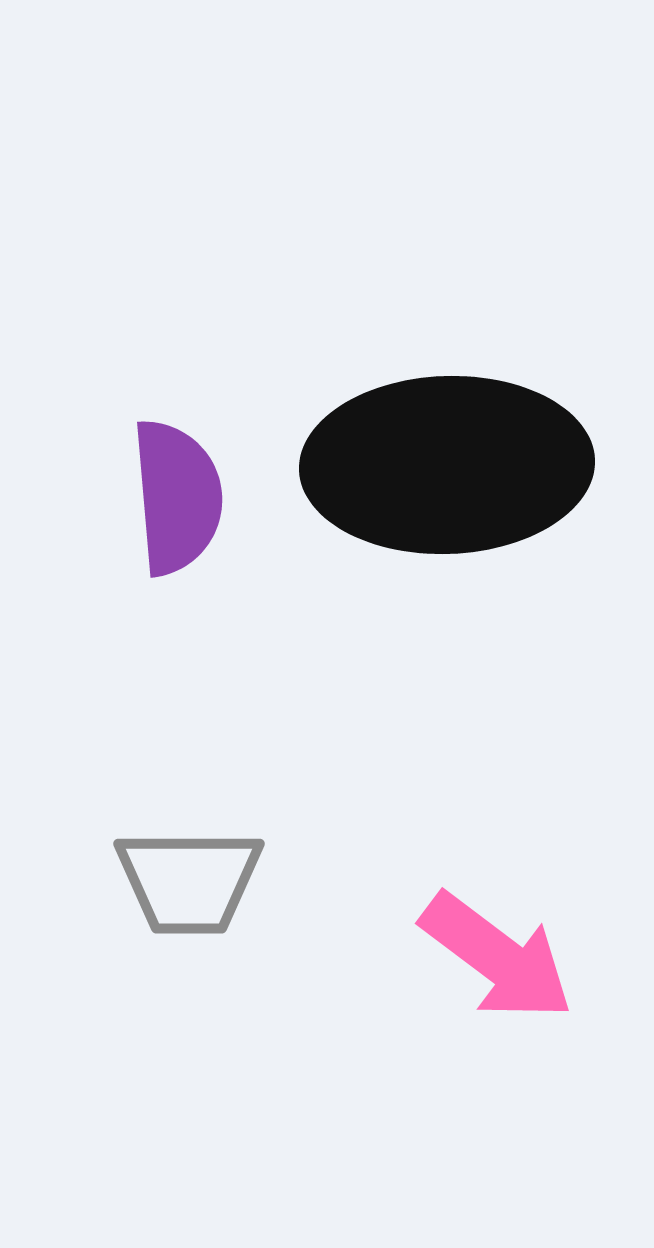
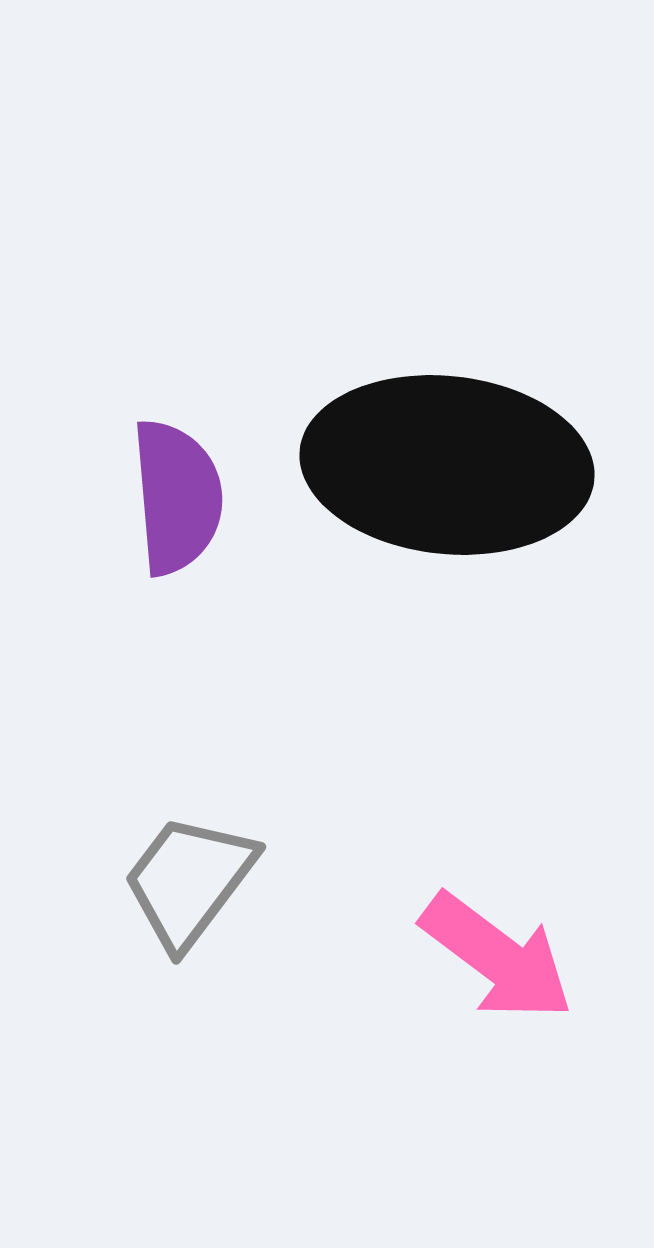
black ellipse: rotated 8 degrees clockwise
gray trapezoid: rotated 127 degrees clockwise
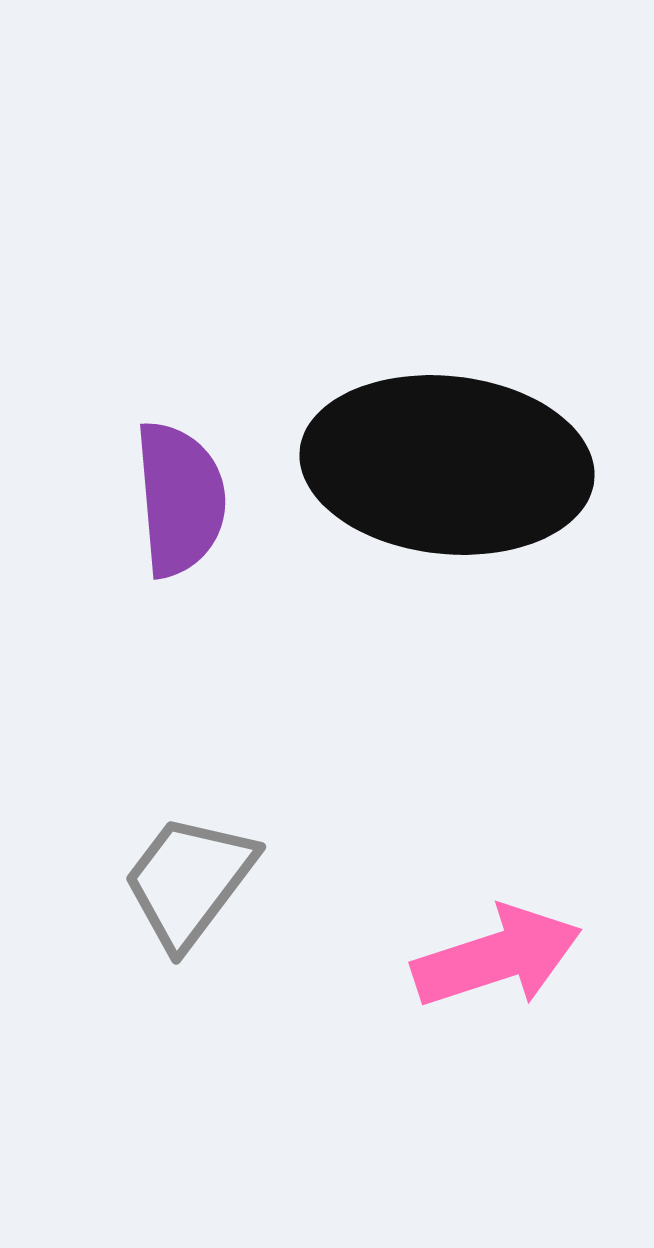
purple semicircle: moved 3 px right, 2 px down
pink arrow: rotated 55 degrees counterclockwise
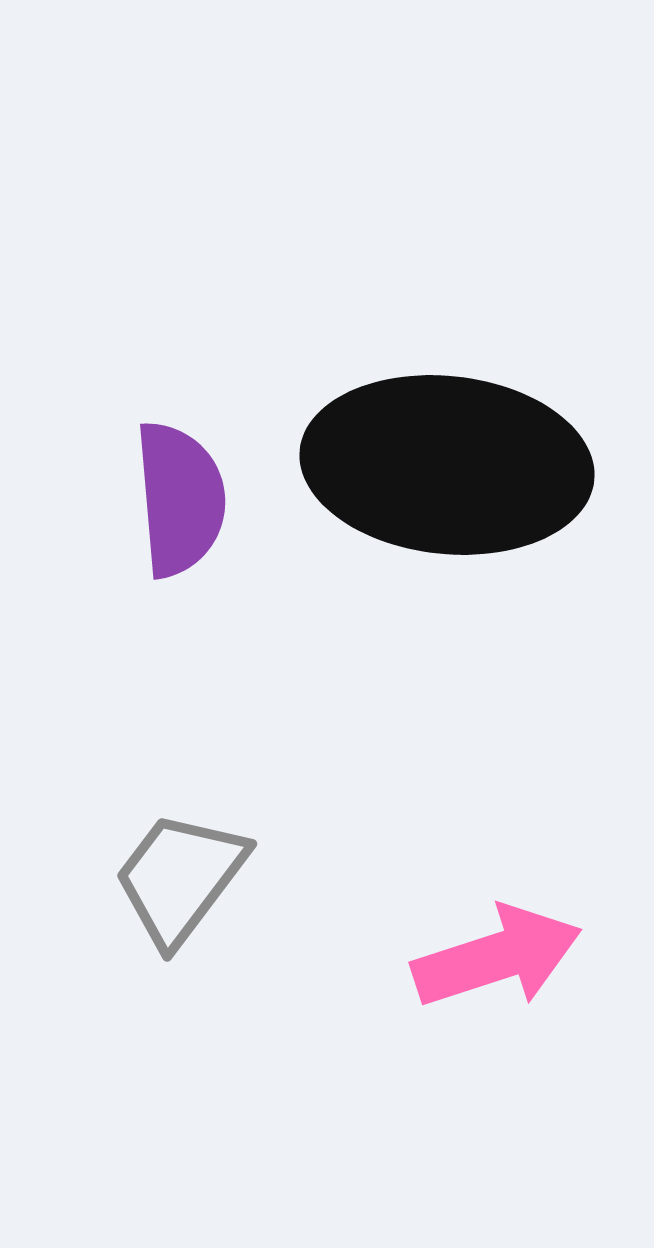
gray trapezoid: moved 9 px left, 3 px up
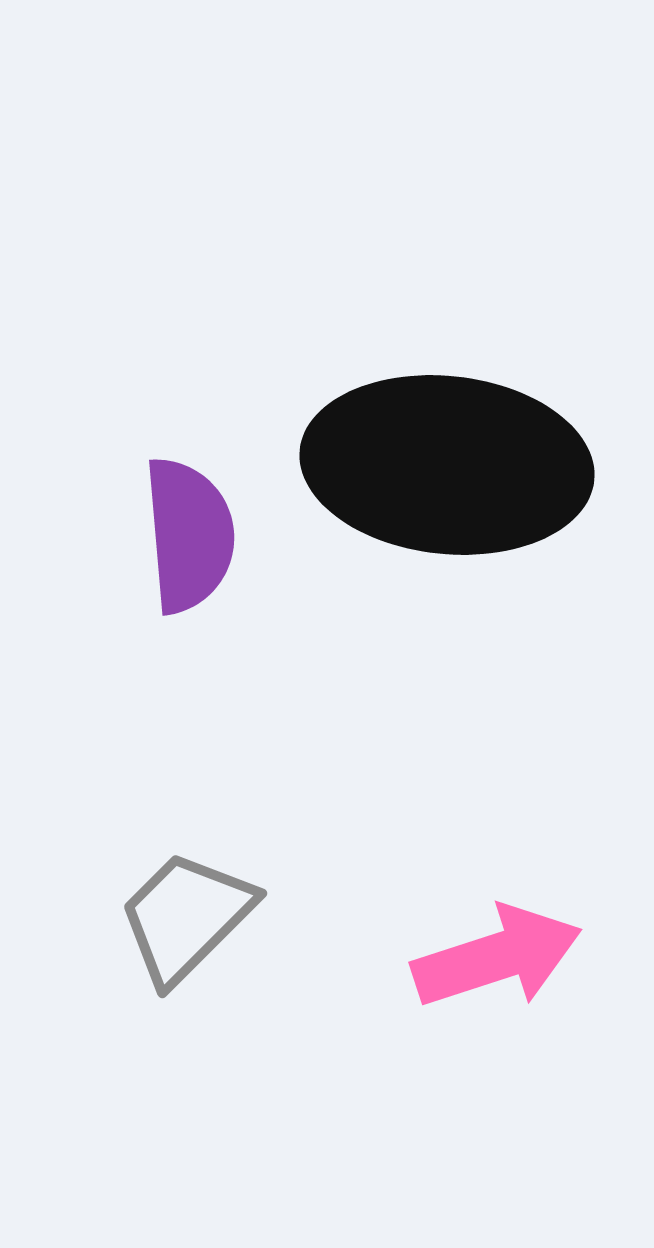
purple semicircle: moved 9 px right, 36 px down
gray trapezoid: moved 6 px right, 39 px down; rotated 8 degrees clockwise
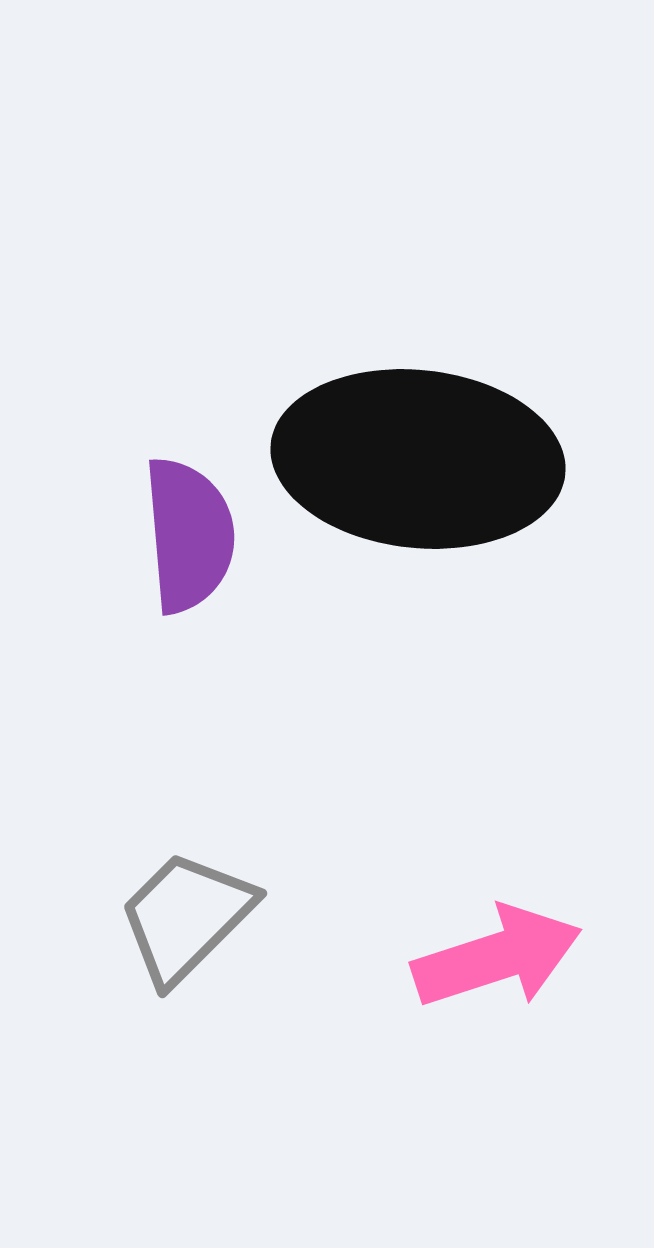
black ellipse: moved 29 px left, 6 px up
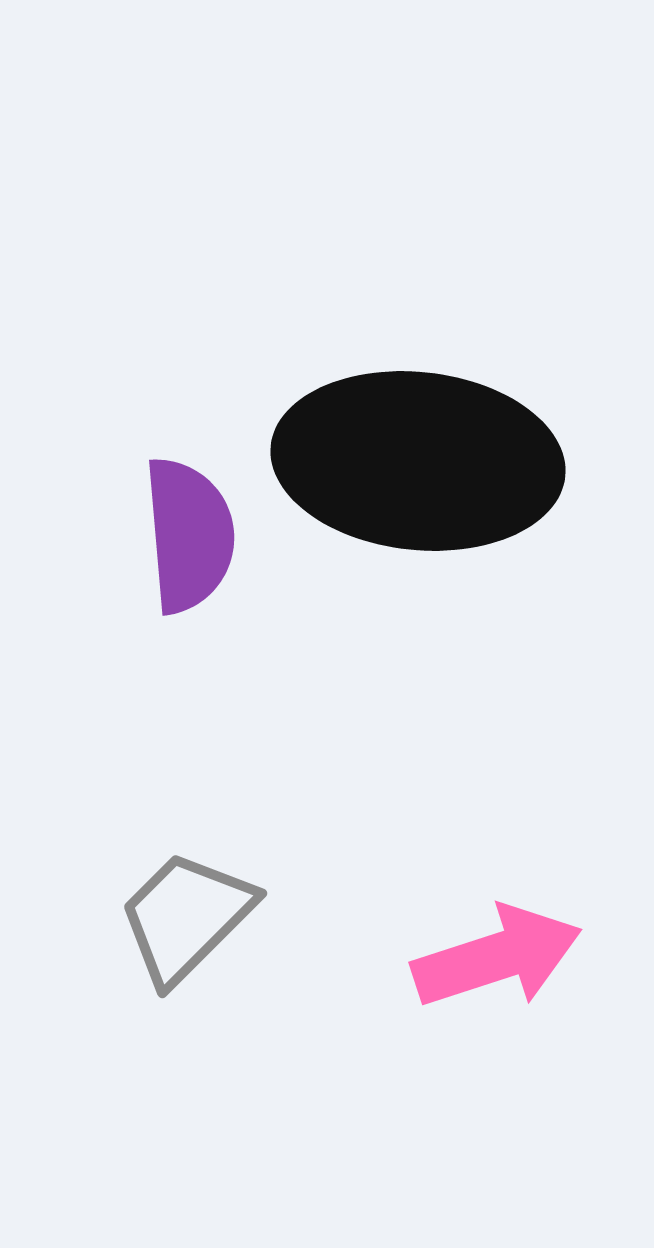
black ellipse: moved 2 px down
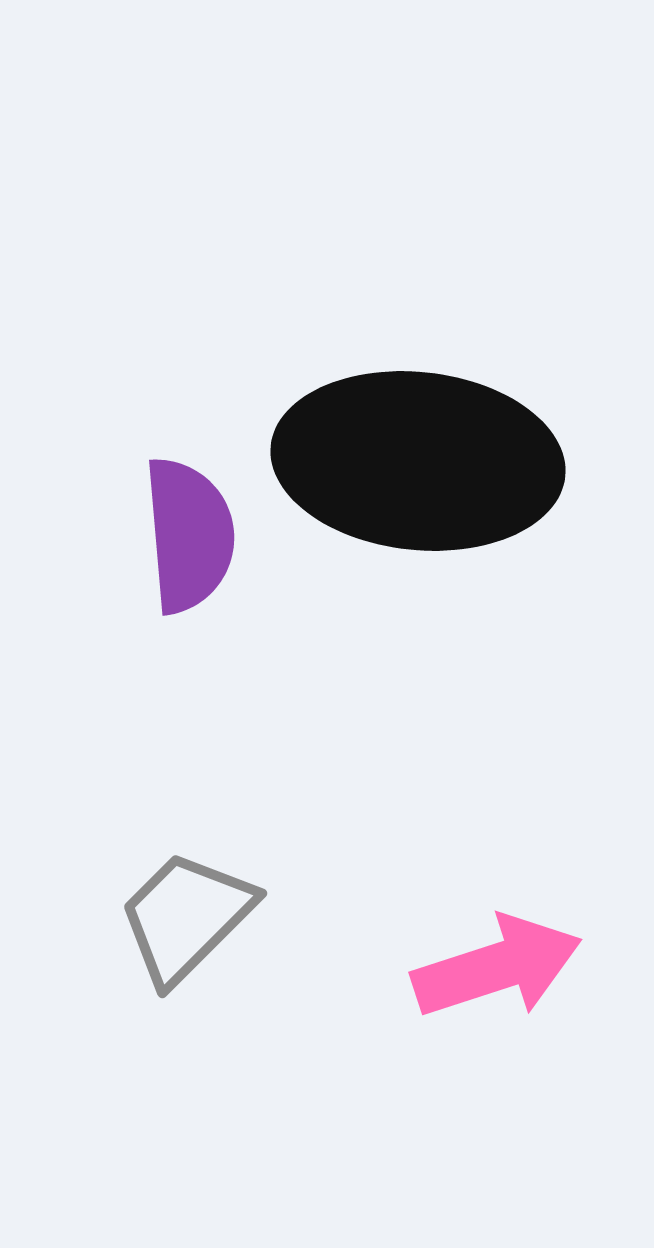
pink arrow: moved 10 px down
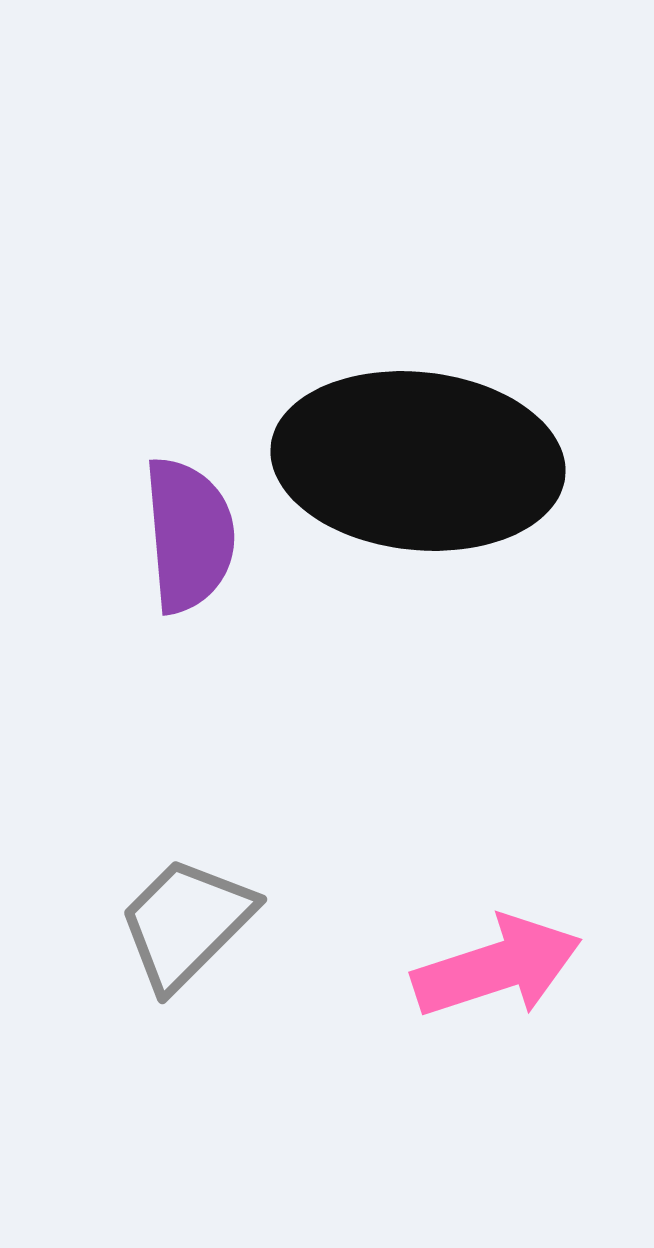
gray trapezoid: moved 6 px down
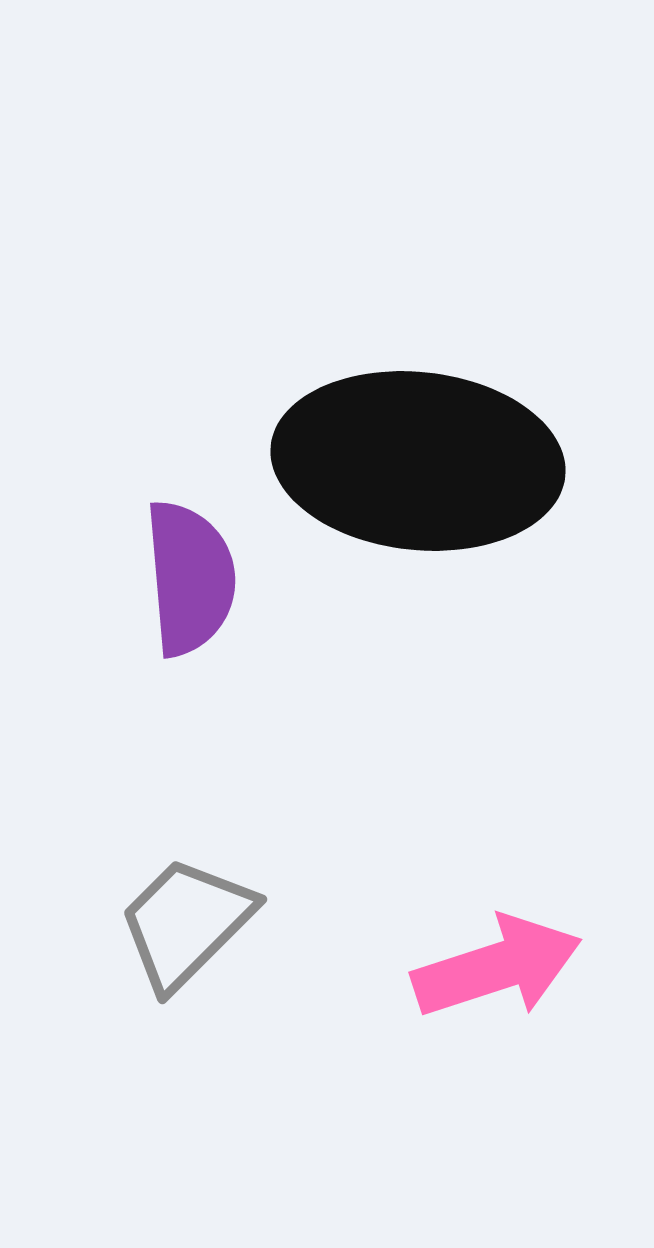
purple semicircle: moved 1 px right, 43 px down
